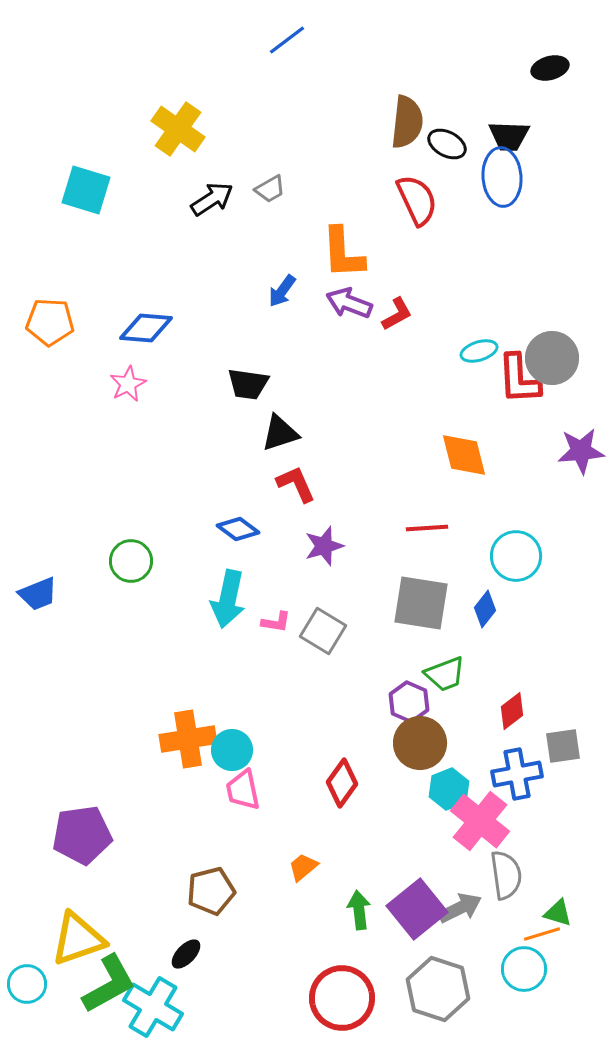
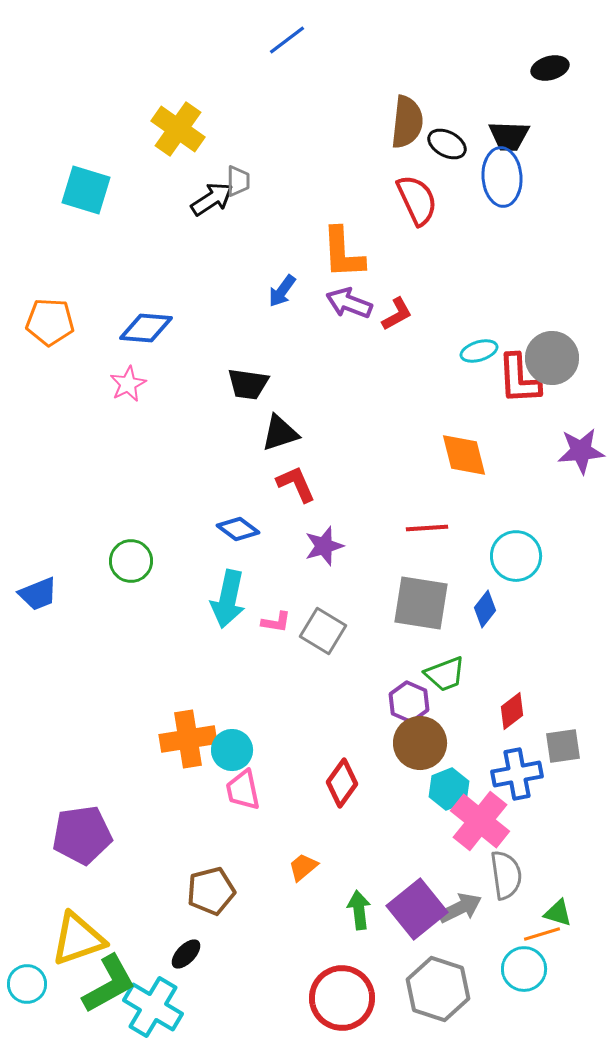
gray trapezoid at (270, 189): moved 32 px left, 8 px up; rotated 60 degrees counterclockwise
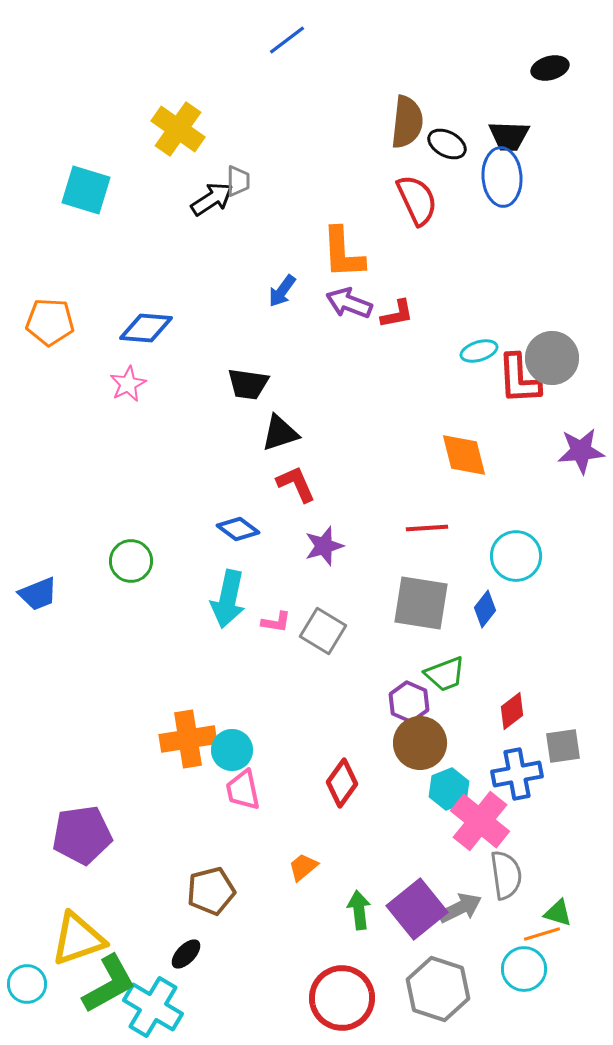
red L-shape at (397, 314): rotated 18 degrees clockwise
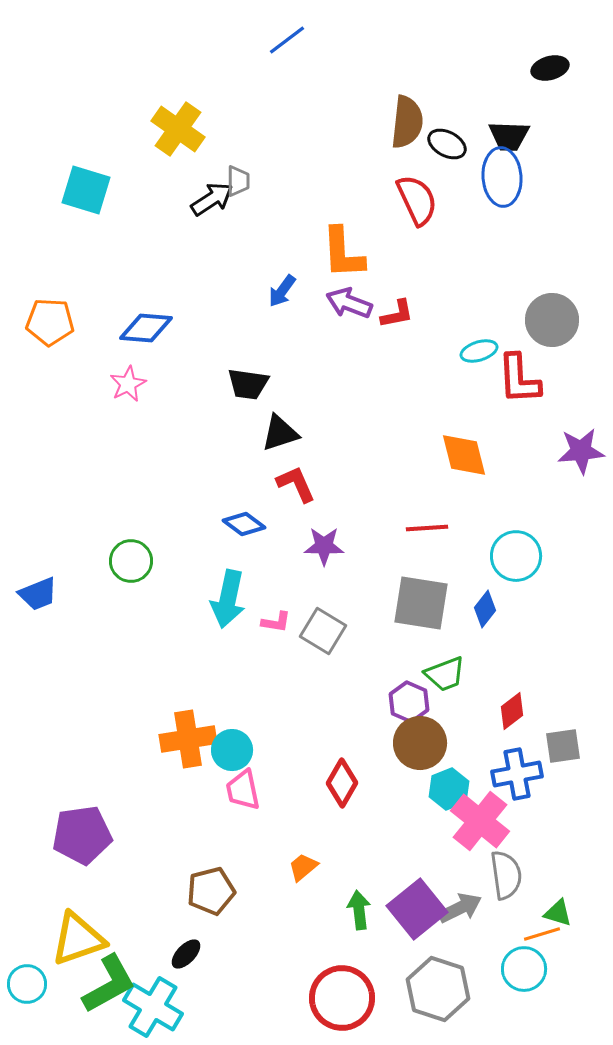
gray circle at (552, 358): moved 38 px up
blue diamond at (238, 529): moved 6 px right, 5 px up
purple star at (324, 546): rotated 18 degrees clockwise
red diamond at (342, 783): rotated 6 degrees counterclockwise
